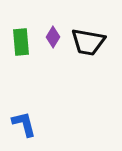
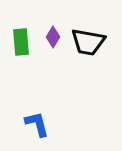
blue L-shape: moved 13 px right
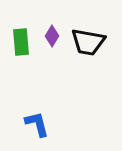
purple diamond: moved 1 px left, 1 px up
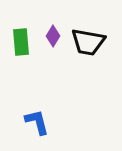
purple diamond: moved 1 px right
blue L-shape: moved 2 px up
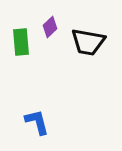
purple diamond: moved 3 px left, 9 px up; rotated 15 degrees clockwise
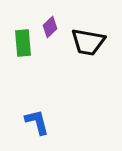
green rectangle: moved 2 px right, 1 px down
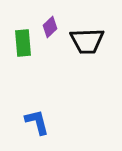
black trapezoid: moved 1 px left, 1 px up; rotated 12 degrees counterclockwise
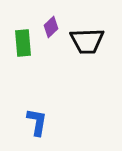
purple diamond: moved 1 px right
blue L-shape: rotated 24 degrees clockwise
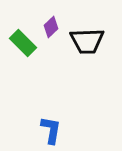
green rectangle: rotated 40 degrees counterclockwise
blue L-shape: moved 14 px right, 8 px down
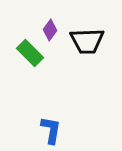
purple diamond: moved 1 px left, 3 px down; rotated 10 degrees counterclockwise
green rectangle: moved 7 px right, 10 px down
